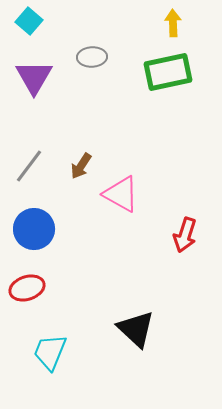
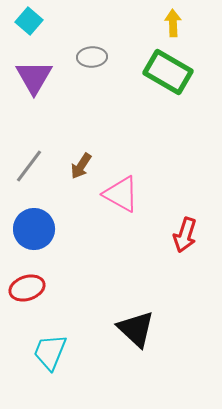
green rectangle: rotated 42 degrees clockwise
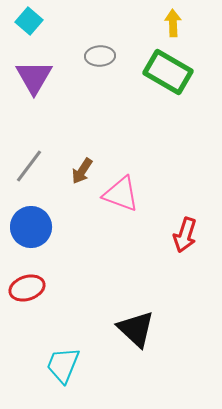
gray ellipse: moved 8 px right, 1 px up
brown arrow: moved 1 px right, 5 px down
pink triangle: rotated 9 degrees counterclockwise
blue circle: moved 3 px left, 2 px up
cyan trapezoid: moved 13 px right, 13 px down
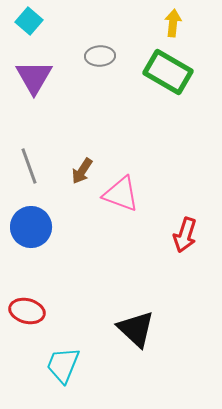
yellow arrow: rotated 8 degrees clockwise
gray line: rotated 57 degrees counterclockwise
red ellipse: moved 23 px down; rotated 32 degrees clockwise
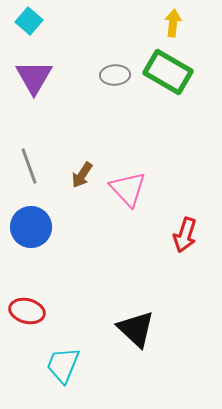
gray ellipse: moved 15 px right, 19 px down
brown arrow: moved 4 px down
pink triangle: moved 7 px right, 5 px up; rotated 27 degrees clockwise
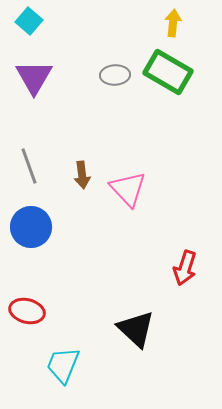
brown arrow: rotated 40 degrees counterclockwise
red arrow: moved 33 px down
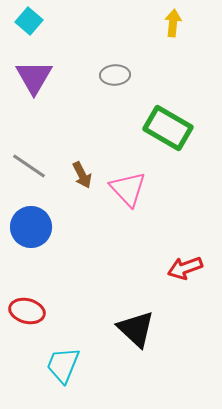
green rectangle: moved 56 px down
gray line: rotated 36 degrees counterclockwise
brown arrow: rotated 20 degrees counterclockwise
red arrow: rotated 52 degrees clockwise
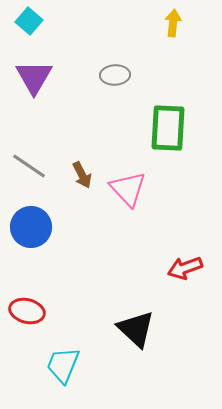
green rectangle: rotated 63 degrees clockwise
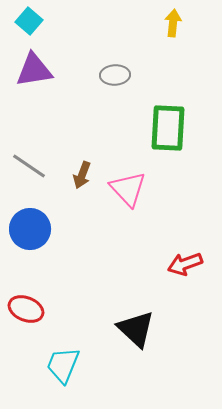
purple triangle: moved 7 px up; rotated 51 degrees clockwise
brown arrow: rotated 48 degrees clockwise
blue circle: moved 1 px left, 2 px down
red arrow: moved 4 px up
red ellipse: moved 1 px left, 2 px up; rotated 8 degrees clockwise
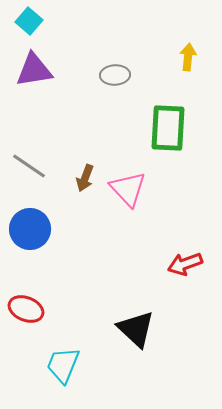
yellow arrow: moved 15 px right, 34 px down
brown arrow: moved 3 px right, 3 px down
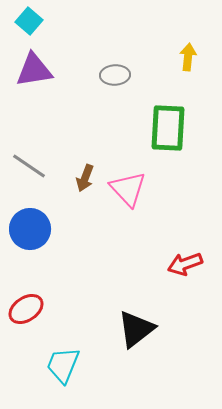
red ellipse: rotated 56 degrees counterclockwise
black triangle: rotated 39 degrees clockwise
